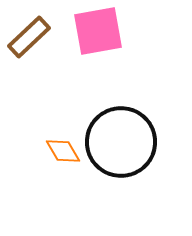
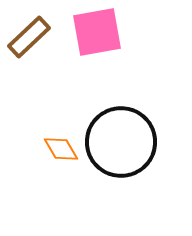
pink square: moved 1 px left, 1 px down
orange diamond: moved 2 px left, 2 px up
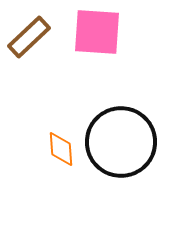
pink square: rotated 14 degrees clockwise
orange diamond: rotated 27 degrees clockwise
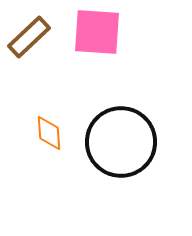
orange diamond: moved 12 px left, 16 px up
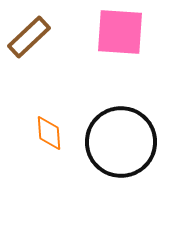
pink square: moved 23 px right
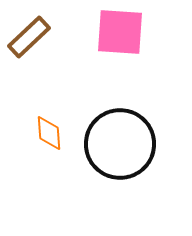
black circle: moved 1 px left, 2 px down
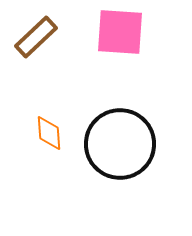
brown rectangle: moved 7 px right
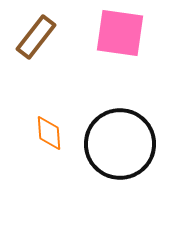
pink square: moved 1 px down; rotated 4 degrees clockwise
brown rectangle: rotated 9 degrees counterclockwise
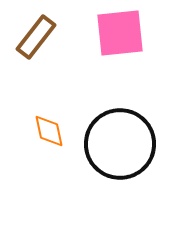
pink square: rotated 14 degrees counterclockwise
orange diamond: moved 2 px up; rotated 9 degrees counterclockwise
